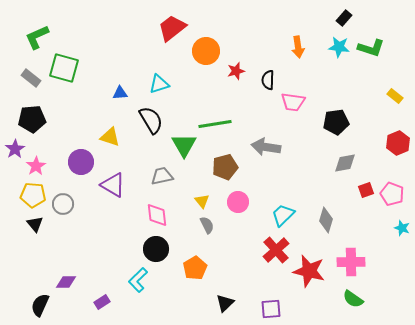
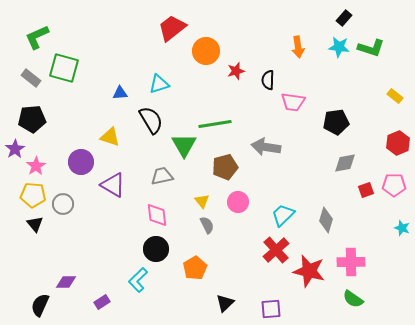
pink pentagon at (392, 194): moved 2 px right, 9 px up; rotated 20 degrees counterclockwise
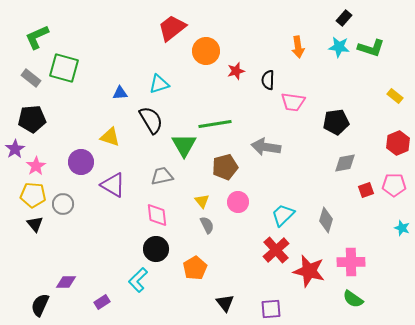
black triangle at (225, 303): rotated 24 degrees counterclockwise
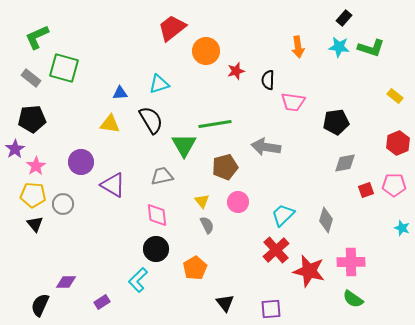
yellow triangle at (110, 137): moved 13 px up; rotated 10 degrees counterclockwise
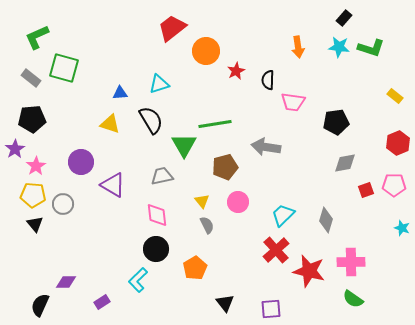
red star at (236, 71): rotated 12 degrees counterclockwise
yellow triangle at (110, 124): rotated 10 degrees clockwise
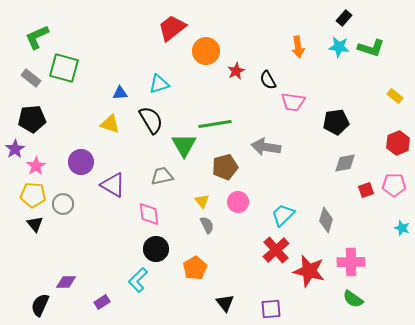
black semicircle at (268, 80): rotated 30 degrees counterclockwise
pink diamond at (157, 215): moved 8 px left, 1 px up
